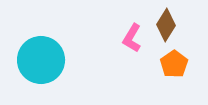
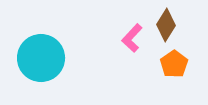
pink L-shape: rotated 12 degrees clockwise
cyan circle: moved 2 px up
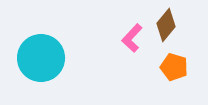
brown diamond: rotated 8 degrees clockwise
orange pentagon: moved 3 px down; rotated 20 degrees counterclockwise
